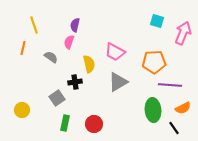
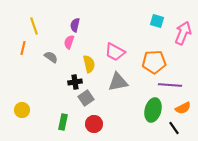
yellow line: moved 1 px down
gray triangle: rotated 20 degrees clockwise
gray square: moved 29 px right
green ellipse: rotated 20 degrees clockwise
green rectangle: moved 2 px left, 1 px up
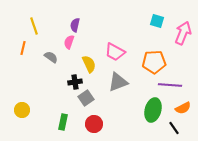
yellow semicircle: rotated 12 degrees counterclockwise
gray triangle: rotated 10 degrees counterclockwise
